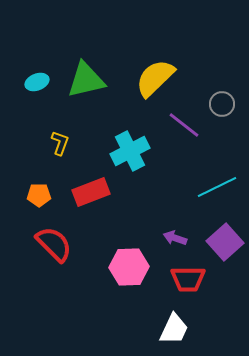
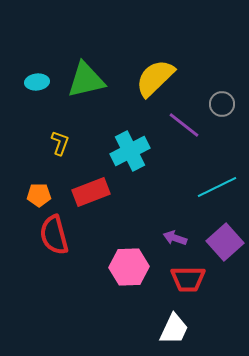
cyan ellipse: rotated 15 degrees clockwise
red semicircle: moved 9 px up; rotated 150 degrees counterclockwise
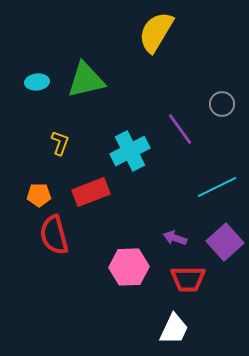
yellow semicircle: moved 1 px right, 46 px up; rotated 15 degrees counterclockwise
purple line: moved 4 px left, 4 px down; rotated 16 degrees clockwise
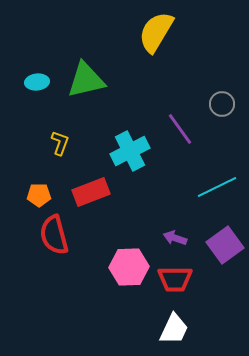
purple square: moved 3 px down; rotated 6 degrees clockwise
red trapezoid: moved 13 px left
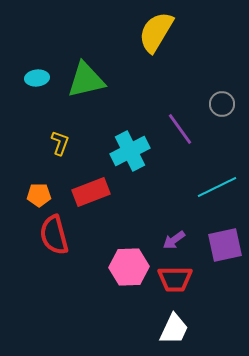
cyan ellipse: moved 4 px up
purple arrow: moved 1 px left, 2 px down; rotated 55 degrees counterclockwise
purple square: rotated 24 degrees clockwise
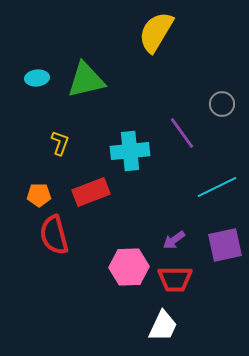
purple line: moved 2 px right, 4 px down
cyan cross: rotated 21 degrees clockwise
white trapezoid: moved 11 px left, 3 px up
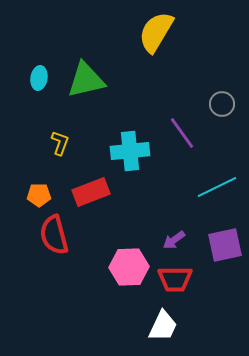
cyan ellipse: moved 2 px right; rotated 75 degrees counterclockwise
